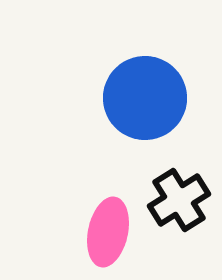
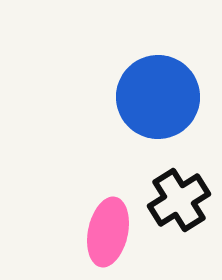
blue circle: moved 13 px right, 1 px up
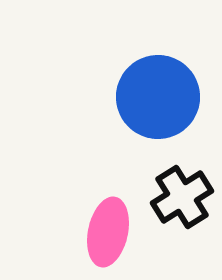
black cross: moved 3 px right, 3 px up
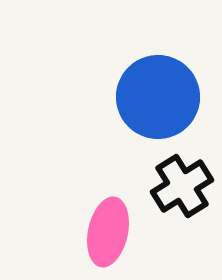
black cross: moved 11 px up
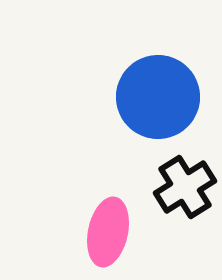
black cross: moved 3 px right, 1 px down
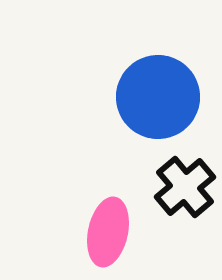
black cross: rotated 8 degrees counterclockwise
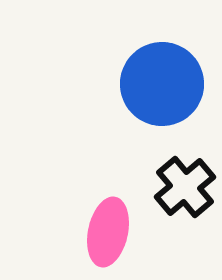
blue circle: moved 4 px right, 13 px up
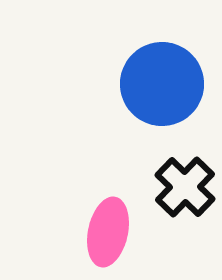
black cross: rotated 6 degrees counterclockwise
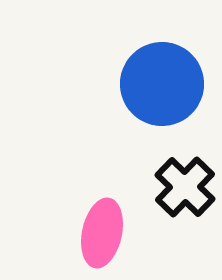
pink ellipse: moved 6 px left, 1 px down
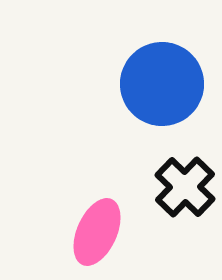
pink ellipse: moved 5 px left, 1 px up; rotated 12 degrees clockwise
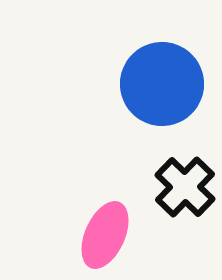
pink ellipse: moved 8 px right, 3 px down
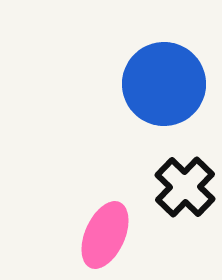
blue circle: moved 2 px right
